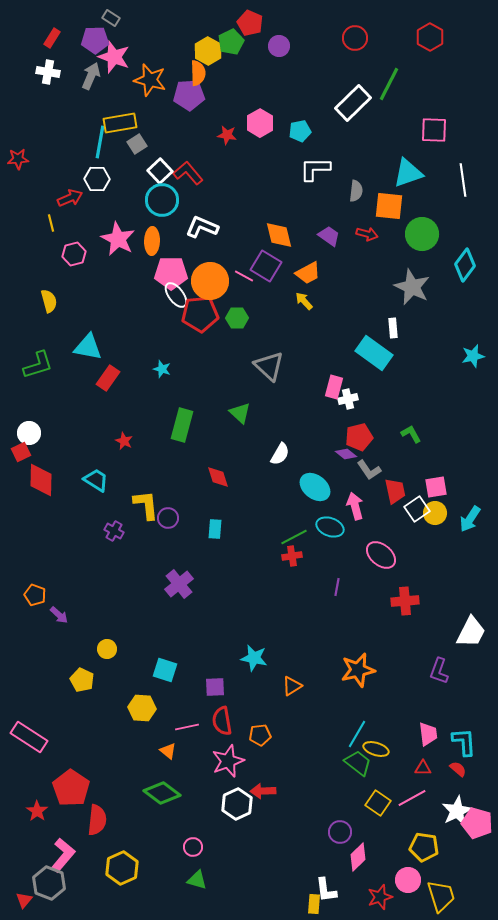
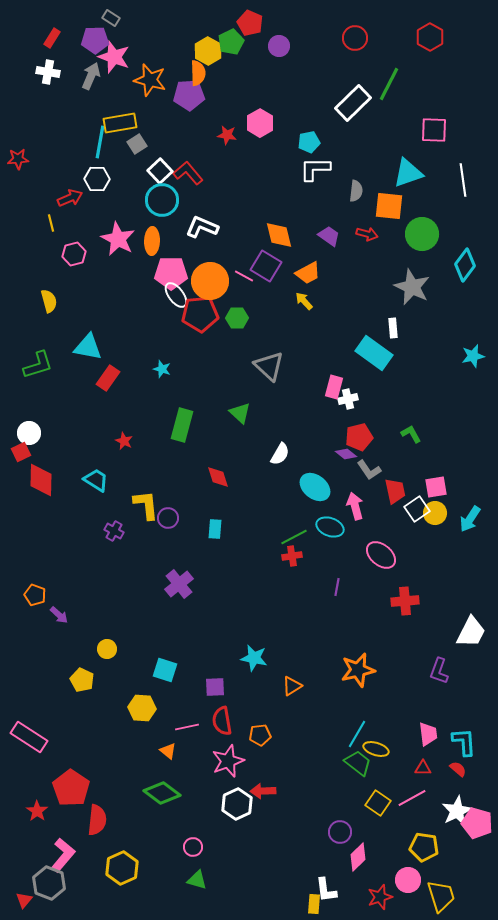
cyan pentagon at (300, 131): moved 9 px right, 11 px down
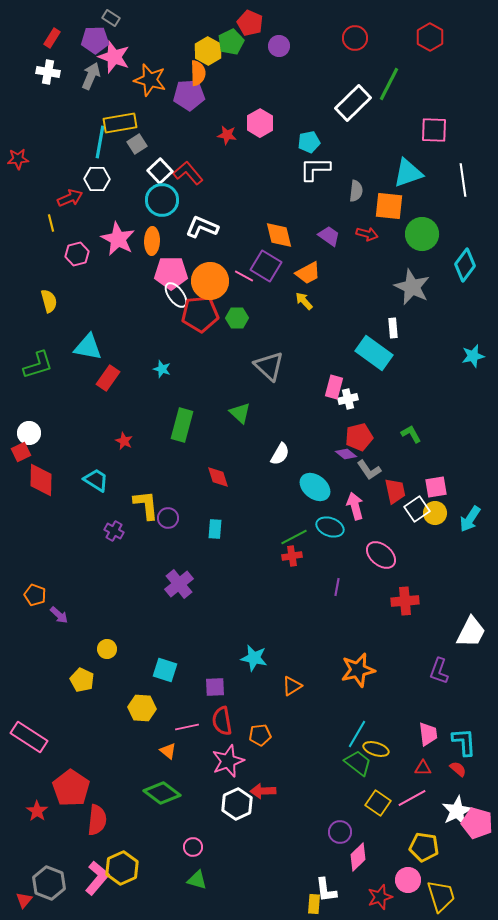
pink hexagon at (74, 254): moved 3 px right
pink L-shape at (63, 855): moved 34 px right, 23 px down
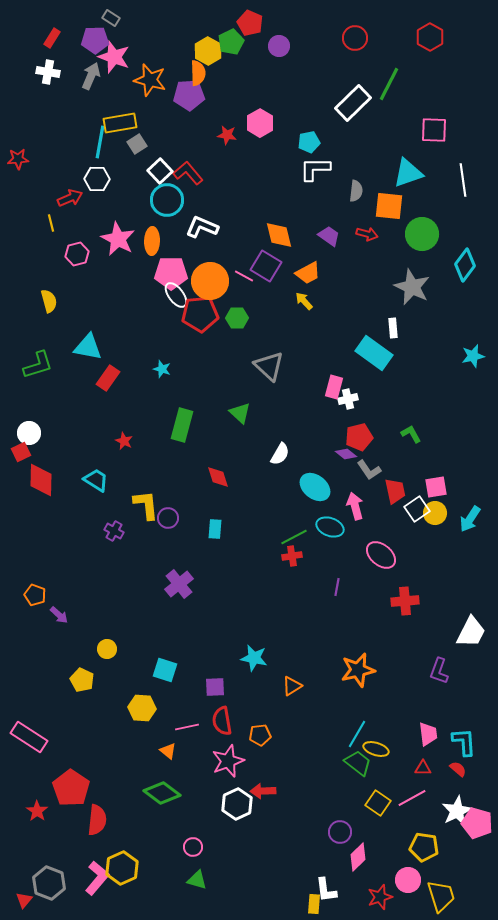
cyan circle at (162, 200): moved 5 px right
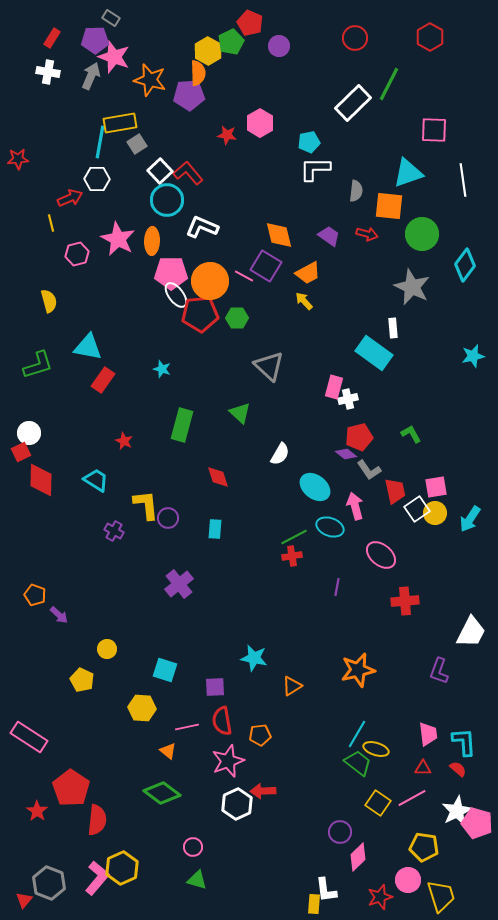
red rectangle at (108, 378): moved 5 px left, 2 px down
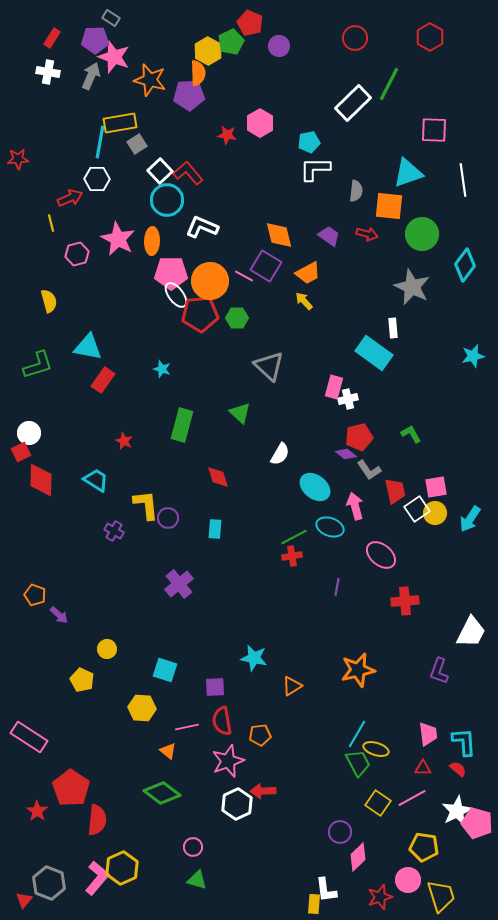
green trapezoid at (358, 763): rotated 24 degrees clockwise
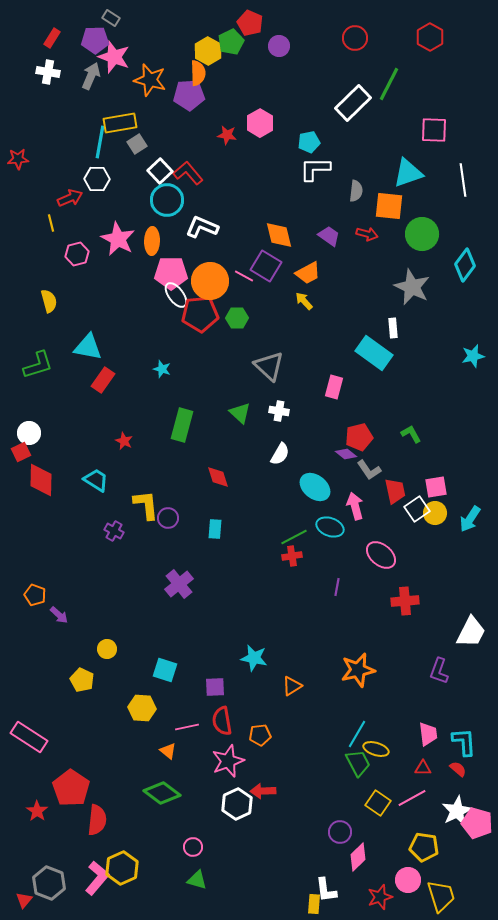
white cross at (348, 399): moved 69 px left, 12 px down; rotated 24 degrees clockwise
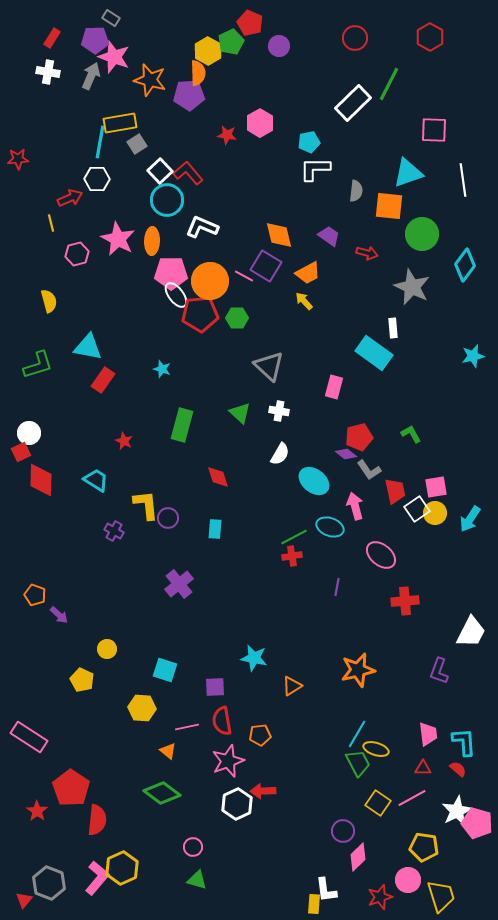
red arrow at (367, 234): moved 19 px down
cyan ellipse at (315, 487): moved 1 px left, 6 px up
purple circle at (340, 832): moved 3 px right, 1 px up
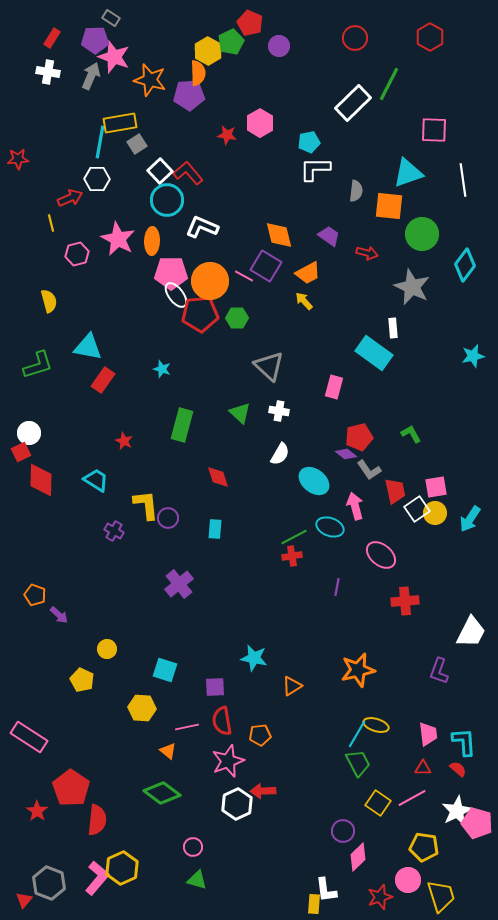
yellow ellipse at (376, 749): moved 24 px up
